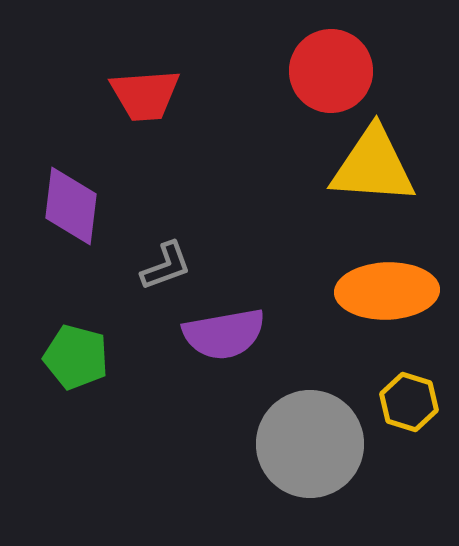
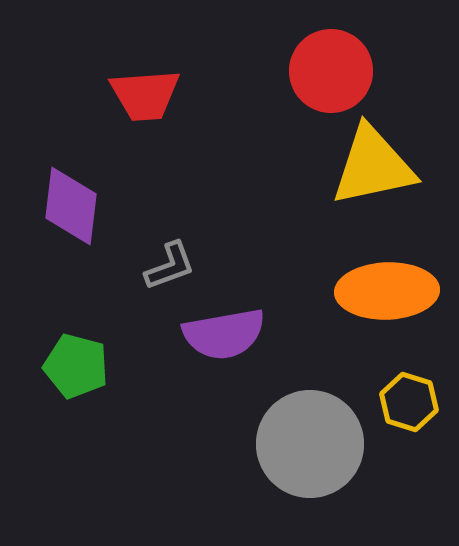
yellow triangle: rotated 16 degrees counterclockwise
gray L-shape: moved 4 px right
green pentagon: moved 9 px down
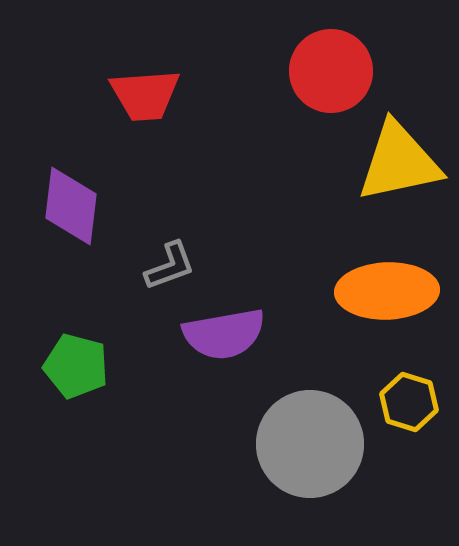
yellow triangle: moved 26 px right, 4 px up
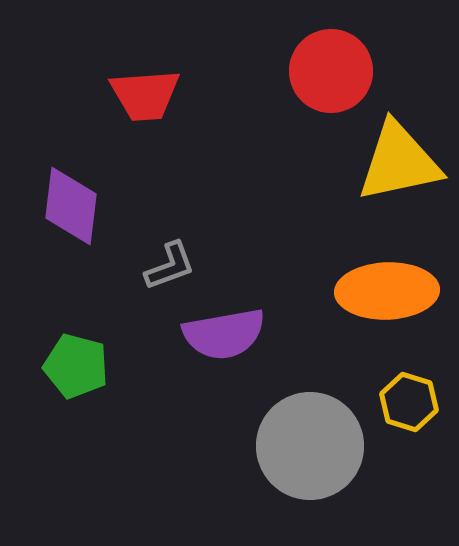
gray circle: moved 2 px down
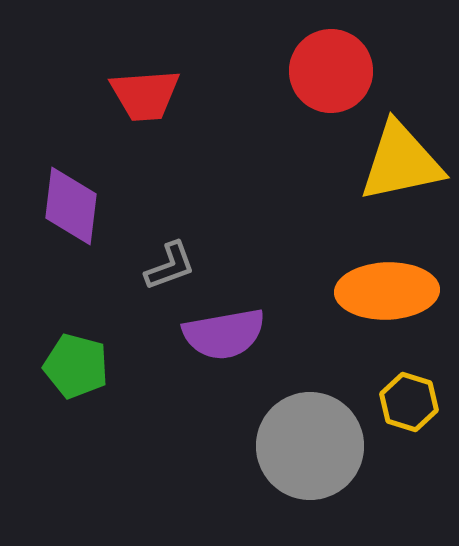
yellow triangle: moved 2 px right
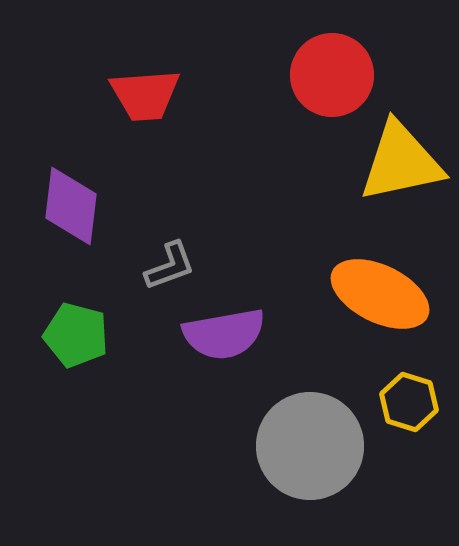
red circle: moved 1 px right, 4 px down
orange ellipse: moved 7 px left, 3 px down; rotated 28 degrees clockwise
green pentagon: moved 31 px up
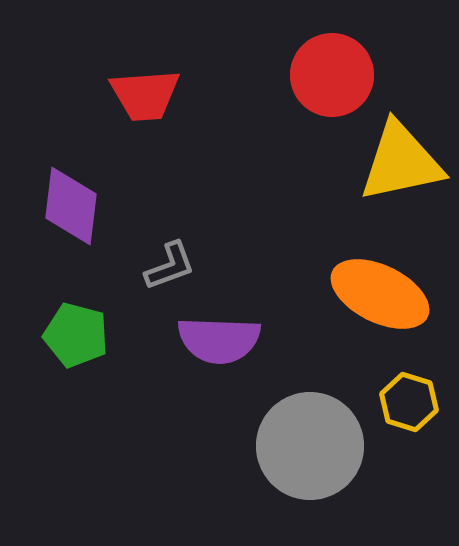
purple semicircle: moved 5 px left, 6 px down; rotated 12 degrees clockwise
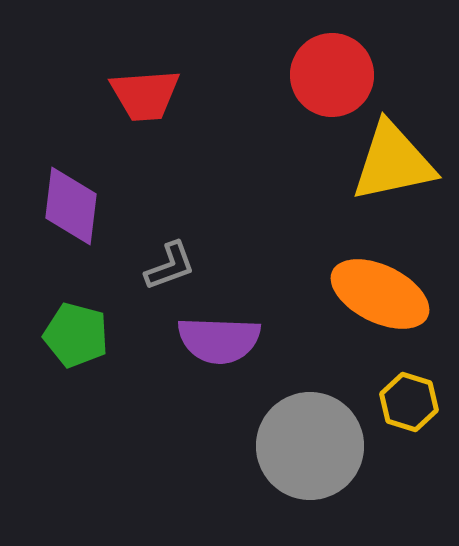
yellow triangle: moved 8 px left
